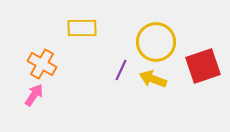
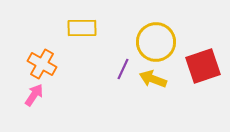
purple line: moved 2 px right, 1 px up
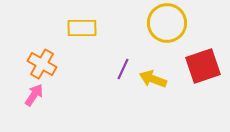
yellow circle: moved 11 px right, 19 px up
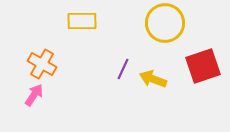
yellow circle: moved 2 px left
yellow rectangle: moved 7 px up
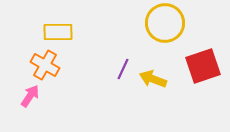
yellow rectangle: moved 24 px left, 11 px down
orange cross: moved 3 px right, 1 px down
pink arrow: moved 4 px left, 1 px down
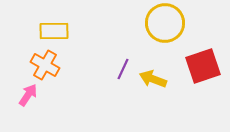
yellow rectangle: moved 4 px left, 1 px up
pink arrow: moved 2 px left, 1 px up
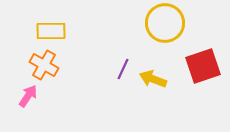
yellow rectangle: moved 3 px left
orange cross: moved 1 px left
pink arrow: moved 1 px down
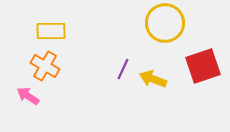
orange cross: moved 1 px right, 1 px down
pink arrow: rotated 90 degrees counterclockwise
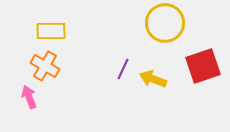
pink arrow: moved 1 px right, 1 px down; rotated 35 degrees clockwise
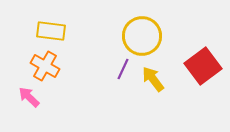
yellow circle: moved 23 px left, 13 px down
yellow rectangle: rotated 8 degrees clockwise
red square: rotated 18 degrees counterclockwise
yellow arrow: rotated 32 degrees clockwise
pink arrow: rotated 25 degrees counterclockwise
